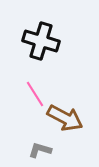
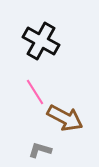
black cross: rotated 12 degrees clockwise
pink line: moved 2 px up
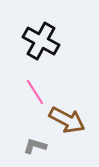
brown arrow: moved 2 px right, 2 px down
gray L-shape: moved 5 px left, 4 px up
